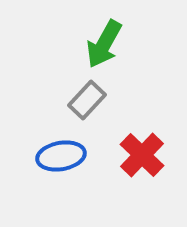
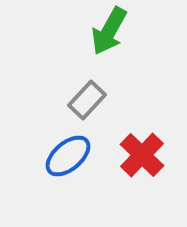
green arrow: moved 5 px right, 13 px up
blue ellipse: moved 7 px right; rotated 30 degrees counterclockwise
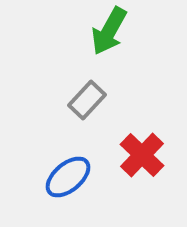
blue ellipse: moved 21 px down
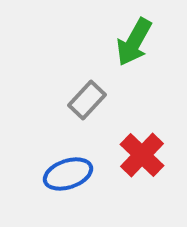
green arrow: moved 25 px right, 11 px down
blue ellipse: moved 3 px up; rotated 21 degrees clockwise
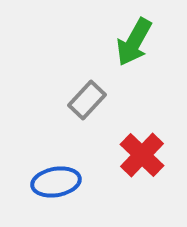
blue ellipse: moved 12 px left, 8 px down; rotated 9 degrees clockwise
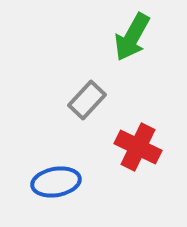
green arrow: moved 2 px left, 5 px up
red cross: moved 4 px left, 8 px up; rotated 18 degrees counterclockwise
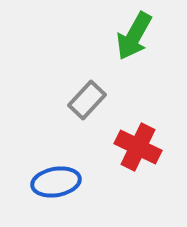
green arrow: moved 2 px right, 1 px up
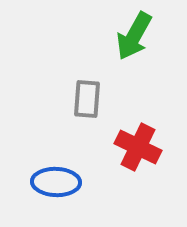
gray rectangle: moved 1 px up; rotated 39 degrees counterclockwise
blue ellipse: rotated 12 degrees clockwise
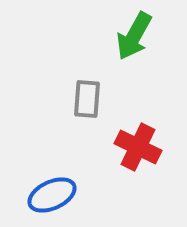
blue ellipse: moved 4 px left, 13 px down; rotated 27 degrees counterclockwise
